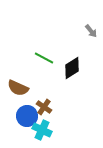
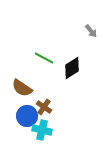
brown semicircle: moved 4 px right; rotated 10 degrees clockwise
cyan cross: rotated 12 degrees counterclockwise
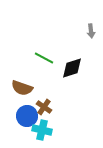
gray arrow: rotated 32 degrees clockwise
black diamond: rotated 15 degrees clockwise
brown semicircle: rotated 15 degrees counterclockwise
